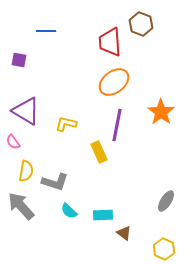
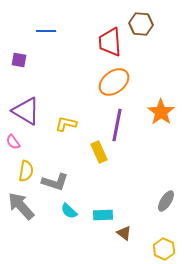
brown hexagon: rotated 15 degrees counterclockwise
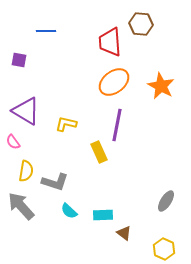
orange star: moved 26 px up; rotated 8 degrees counterclockwise
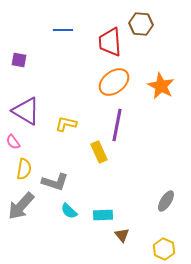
blue line: moved 17 px right, 1 px up
yellow semicircle: moved 2 px left, 2 px up
gray arrow: rotated 96 degrees counterclockwise
brown triangle: moved 2 px left, 2 px down; rotated 14 degrees clockwise
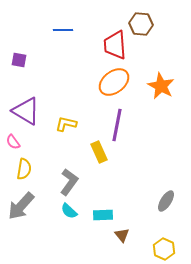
red trapezoid: moved 5 px right, 3 px down
gray L-shape: moved 14 px right; rotated 72 degrees counterclockwise
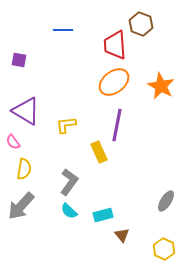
brown hexagon: rotated 15 degrees clockwise
yellow L-shape: moved 1 px down; rotated 20 degrees counterclockwise
cyan rectangle: rotated 12 degrees counterclockwise
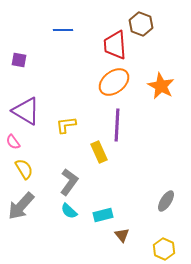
purple line: rotated 8 degrees counterclockwise
yellow semicircle: rotated 40 degrees counterclockwise
